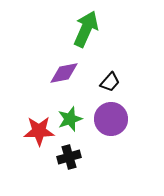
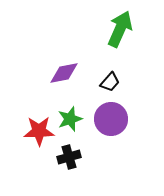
green arrow: moved 34 px right
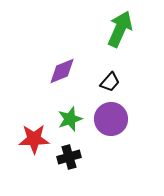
purple diamond: moved 2 px left, 2 px up; rotated 12 degrees counterclockwise
red star: moved 5 px left, 8 px down
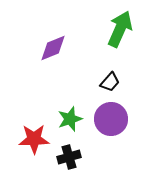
purple diamond: moved 9 px left, 23 px up
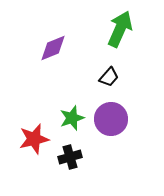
black trapezoid: moved 1 px left, 5 px up
green star: moved 2 px right, 1 px up
red star: rotated 12 degrees counterclockwise
black cross: moved 1 px right
